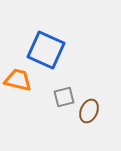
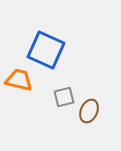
orange trapezoid: moved 1 px right
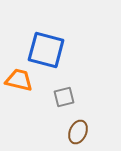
blue square: rotated 9 degrees counterclockwise
brown ellipse: moved 11 px left, 21 px down
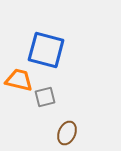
gray square: moved 19 px left
brown ellipse: moved 11 px left, 1 px down
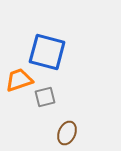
blue square: moved 1 px right, 2 px down
orange trapezoid: rotated 32 degrees counterclockwise
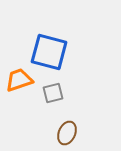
blue square: moved 2 px right
gray square: moved 8 px right, 4 px up
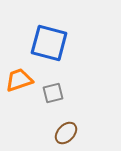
blue square: moved 9 px up
brown ellipse: moved 1 px left; rotated 20 degrees clockwise
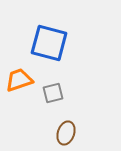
brown ellipse: rotated 25 degrees counterclockwise
